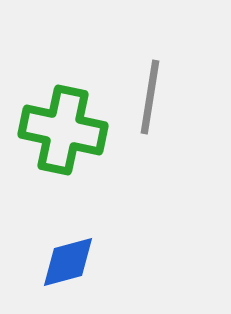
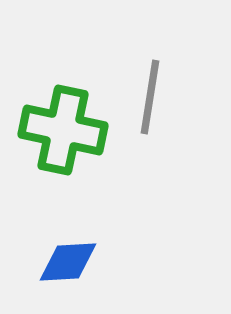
blue diamond: rotated 12 degrees clockwise
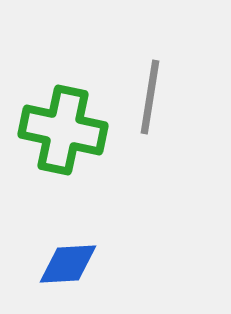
blue diamond: moved 2 px down
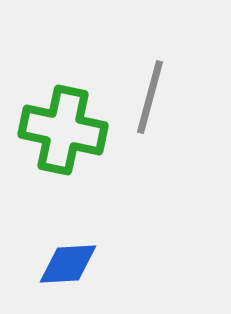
gray line: rotated 6 degrees clockwise
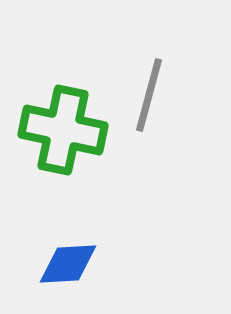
gray line: moved 1 px left, 2 px up
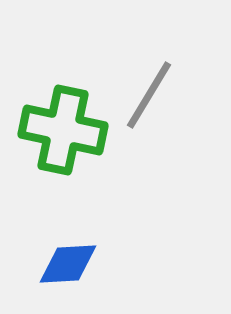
gray line: rotated 16 degrees clockwise
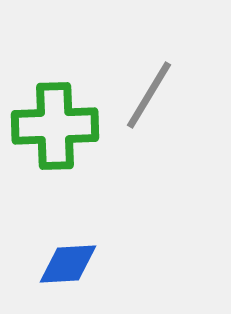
green cross: moved 8 px left, 4 px up; rotated 14 degrees counterclockwise
